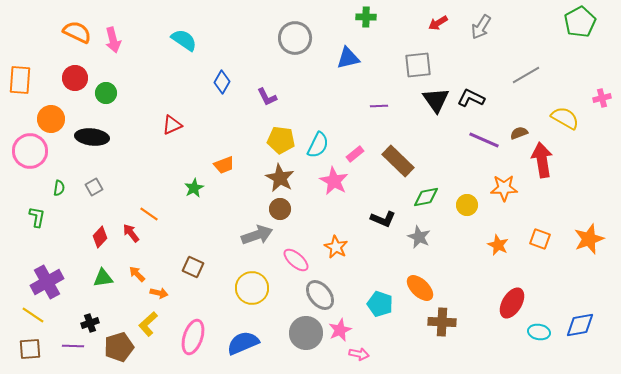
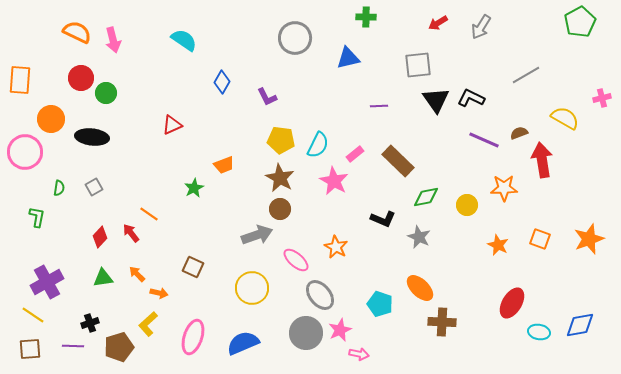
red circle at (75, 78): moved 6 px right
pink circle at (30, 151): moved 5 px left, 1 px down
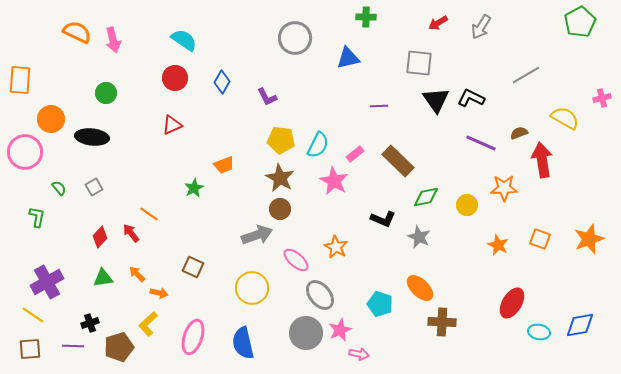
gray square at (418, 65): moved 1 px right, 2 px up; rotated 12 degrees clockwise
red circle at (81, 78): moved 94 px right
purple line at (484, 140): moved 3 px left, 3 px down
green semicircle at (59, 188): rotated 49 degrees counterclockwise
blue semicircle at (243, 343): rotated 80 degrees counterclockwise
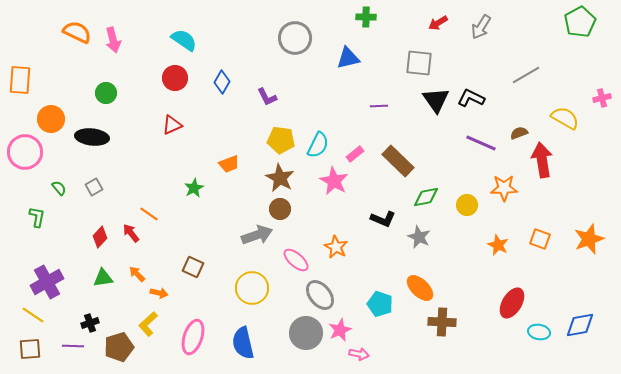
orange trapezoid at (224, 165): moved 5 px right, 1 px up
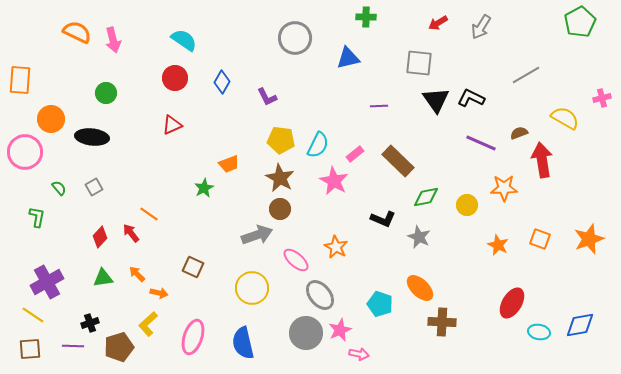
green star at (194, 188): moved 10 px right
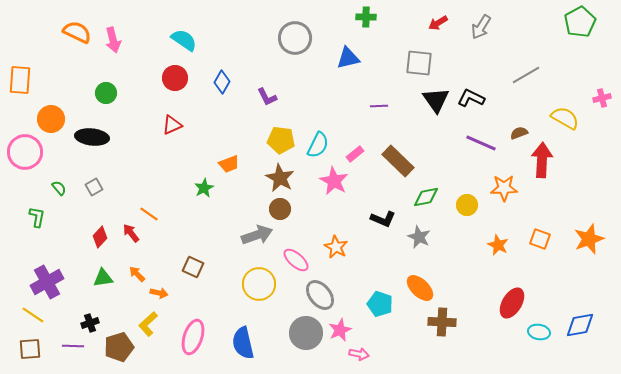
red arrow at (542, 160): rotated 12 degrees clockwise
yellow circle at (252, 288): moved 7 px right, 4 px up
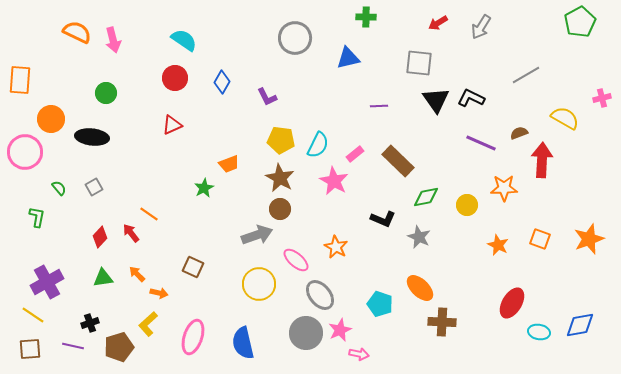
purple line at (73, 346): rotated 10 degrees clockwise
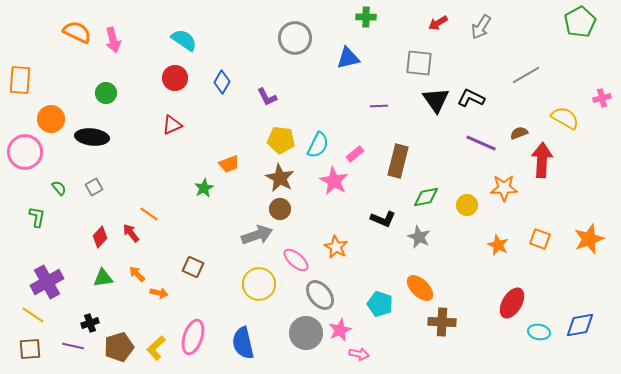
brown rectangle at (398, 161): rotated 60 degrees clockwise
yellow L-shape at (148, 324): moved 8 px right, 24 px down
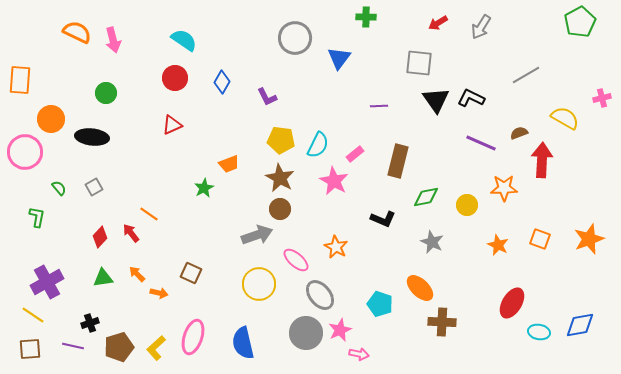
blue triangle at (348, 58): moved 9 px left; rotated 40 degrees counterclockwise
gray star at (419, 237): moved 13 px right, 5 px down
brown square at (193, 267): moved 2 px left, 6 px down
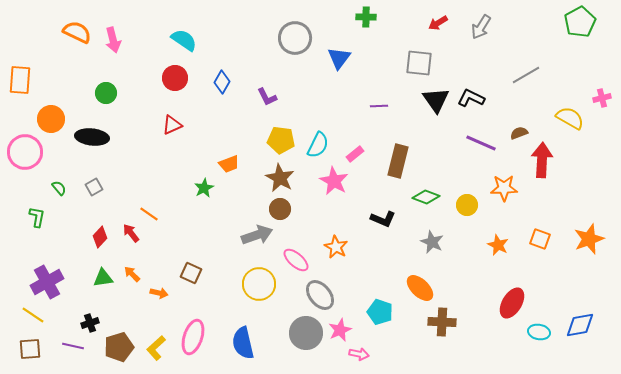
yellow semicircle at (565, 118): moved 5 px right
green diamond at (426, 197): rotated 32 degrees clockwise
orange arrow at (137, 274): moved 5 px left
cyan pentagon at (380, 304): moved 8 px down
